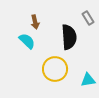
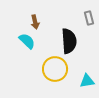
gray rectangle: moved 1 px right; rotated 16 degrees clockwise
black semicircle: moved 4 px down
cyan triangle: moved 1 px left, 1 px down
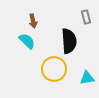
gray rectangle: moved 3 px left, 1 px up
brown arrow: moved 2 px left, 1 px up
yellow circle: moved 1 px left
cyan triangle: moved 3 px up
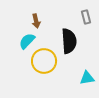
brown arrow: moved 3 px right
cyan semicircle: rotated 90 degrees counterclockwise
yellow circle: moved 10 px left, 8 px up
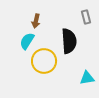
brown arrow: rotated 24 degrees clockwise
cyan semicircle: rotated 12 degrees counterclockwise
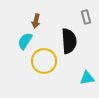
cyan semicircle: moved 2 px left
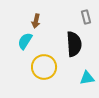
black semicircle: moved 5 px right, 3 px down
yellow circle: moved 6 px down
